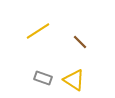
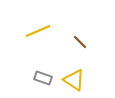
yellow line: rotated 10 degrees clockwise
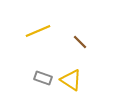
yellow triangle: moved 3 px left
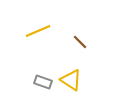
gray rectangle: moved 4 px down
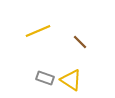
gray rectangle: moved 2 px right, 4 px up
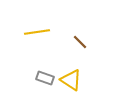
yellow line: moved 1 px left, 1 px down; rotated 15 degrees clockwise
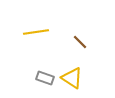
yellow line: moved 1 px left
yellow triangle: moved 1 px right, 2 px up
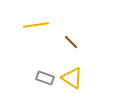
yellow line: moved 7 px up
brown line: moved 9 px left
